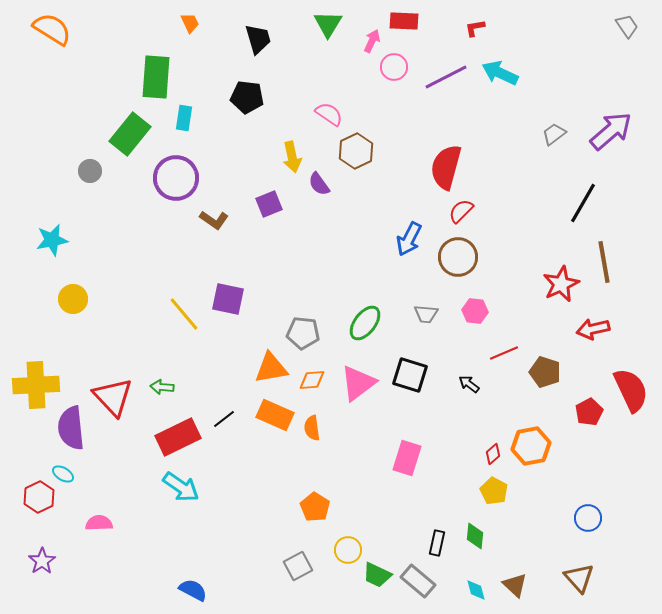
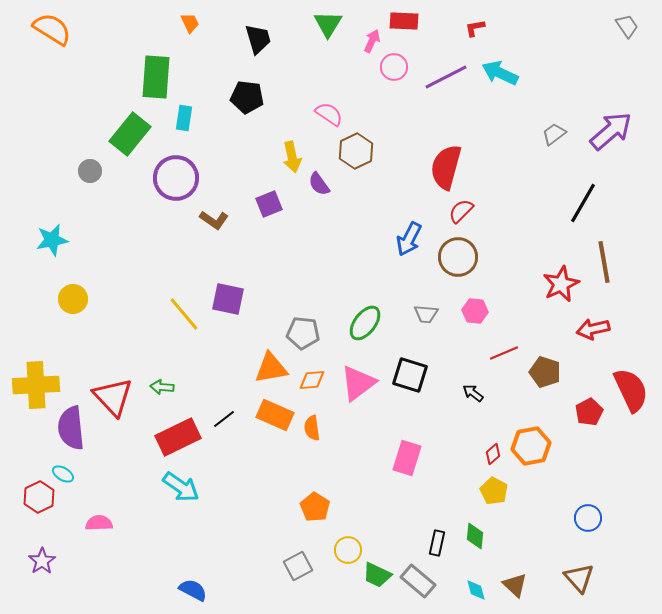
black arrow at (469, 384): moved 4 px right, 9 px down
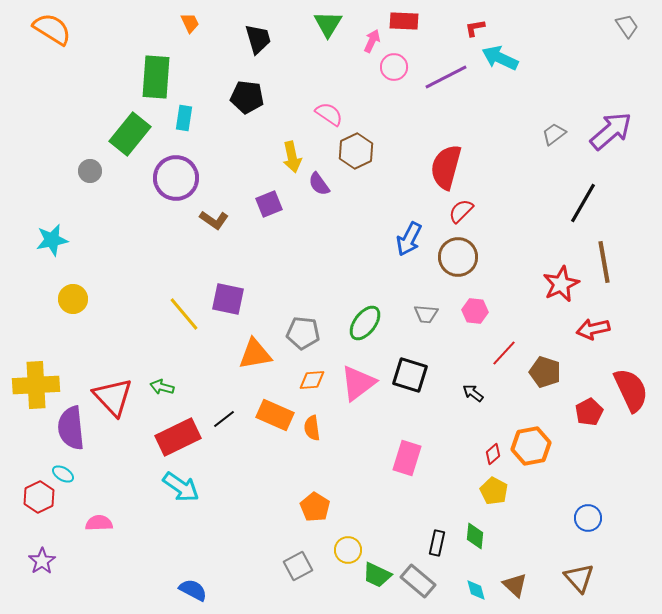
cyan arrow at (500, 73): moved 15 px up
red line at (504, 353): rotated 24 degrees counterclockwise
orange triangle at (271, 368): moved 16 px left, 14 px up
green arrow at (162, 387): rotated 10 degrees clockwise
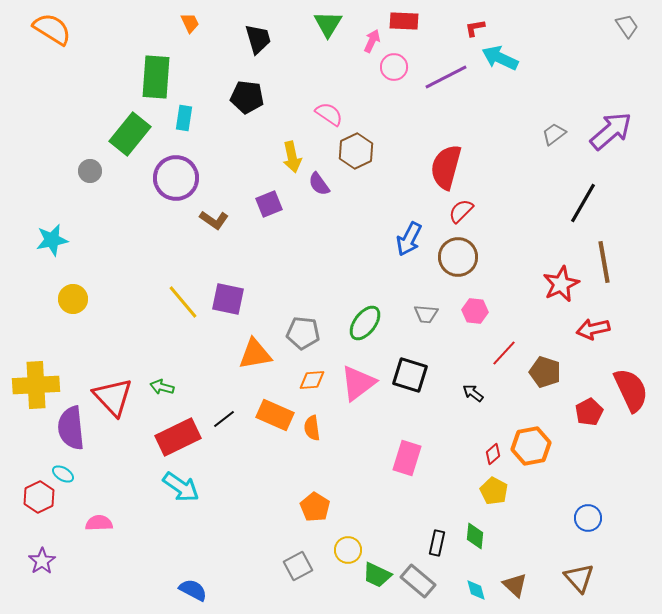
yellow line at (184, 314): moved 1 px left, 12 px up
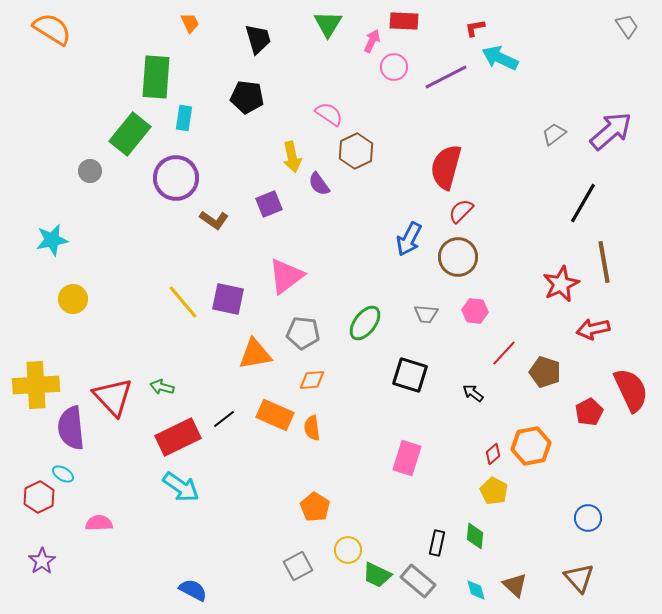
pink triangle at (358, 383): moved 72 px left, 107 px up
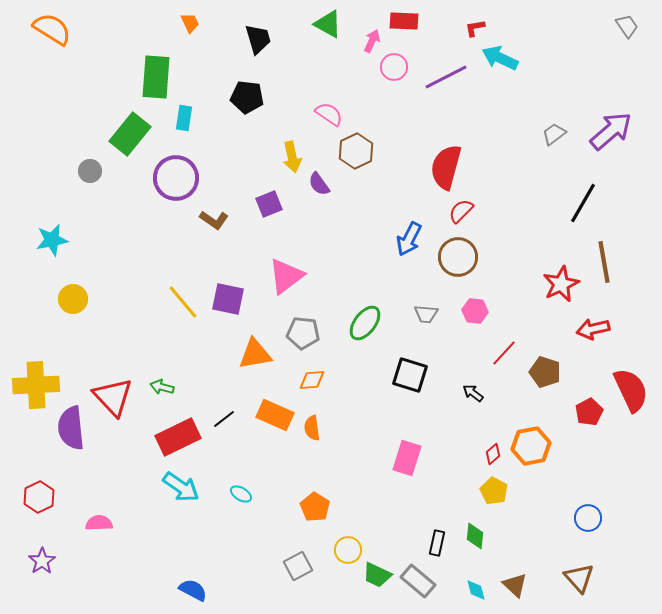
green triangle at (328, 24): rotated 32 degrees counterclockwise
cyan ellipse at (63, 474): moved 178 px right, 20 px down
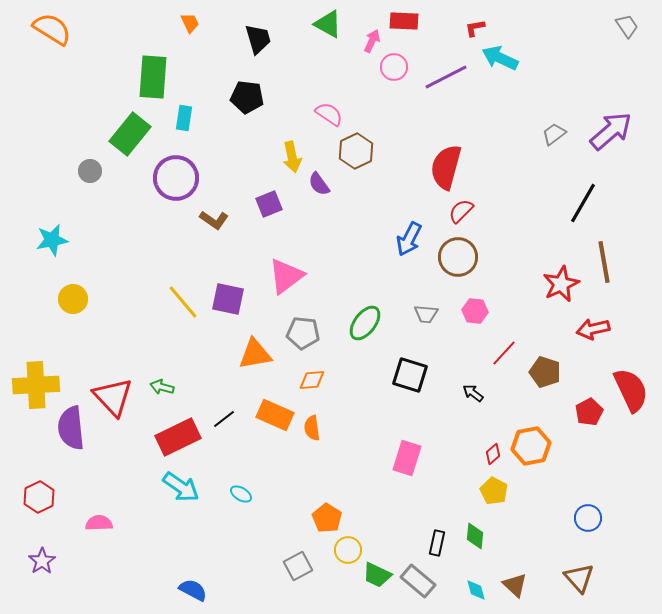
green rectangle at (156, 77): moved 3 px left
orange pentagon at (315, 507): moved 12 px right, 11 px down
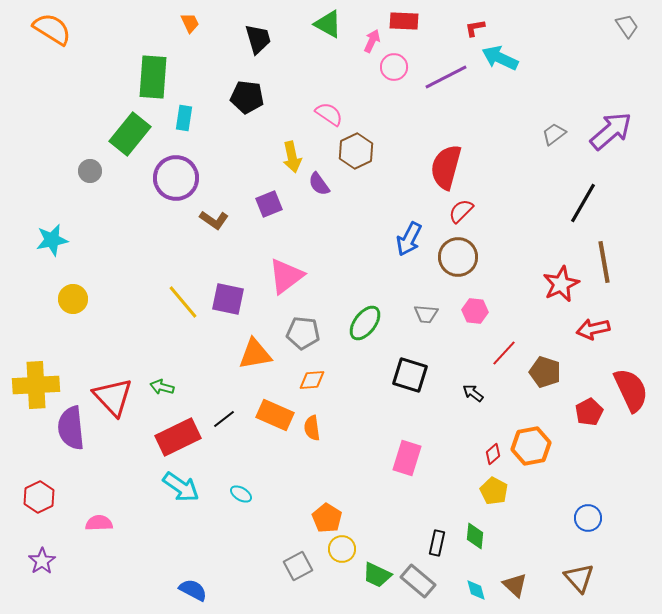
yellow circle at (348, 550): moved 6 px left, 1 px up
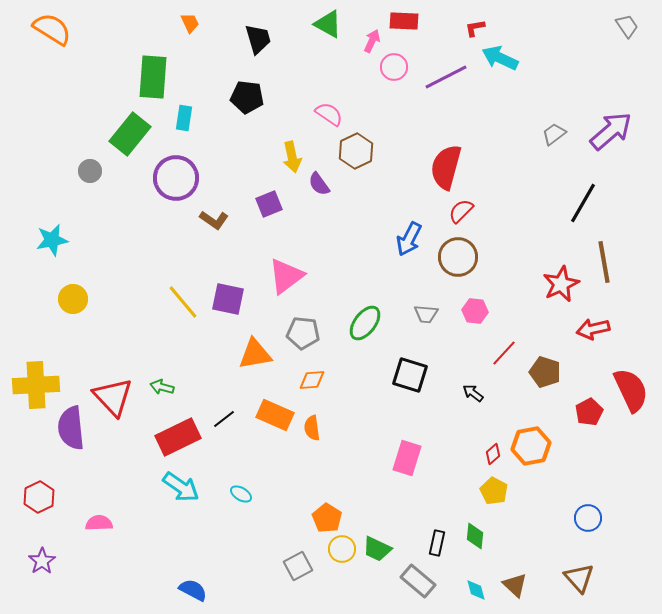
green trapezoid at (377, 575): moved 26 px up
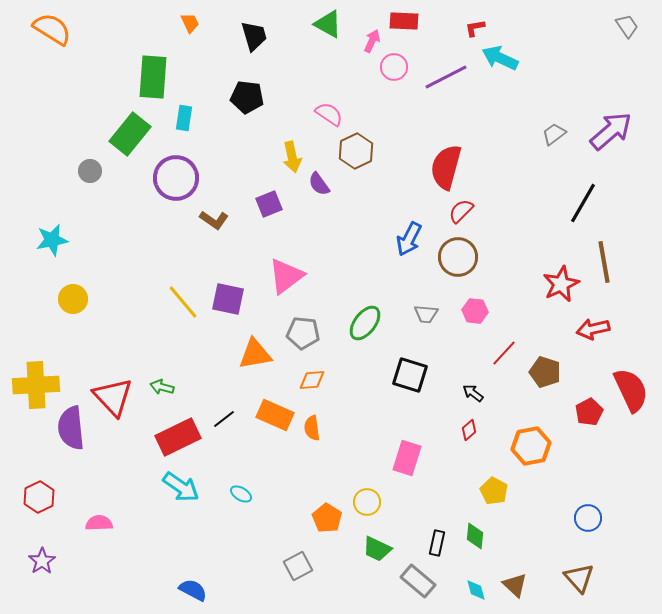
black trapezoid at (258, 39): moved 4 px left, 3 px up
red diamond at (493, 454): moved 24 px left, 24 px up
yellow circle at (342, 549): moved 25 px right, 47 px up
